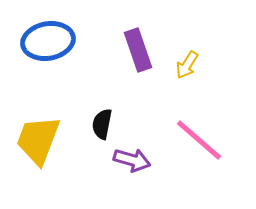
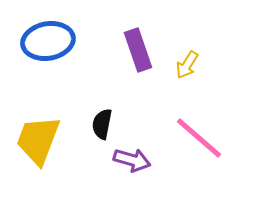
pink line: moved 2 px up
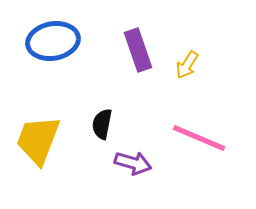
blue ellipse: moved 5 px right
pink line: rotated 18 degrees counterclockwise
purple arrow: moved 1 px right, 3 px down
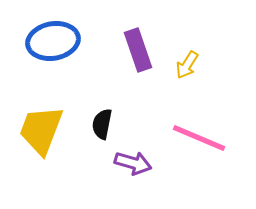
yellow trapezoid: moved 3 px right, 10 px up
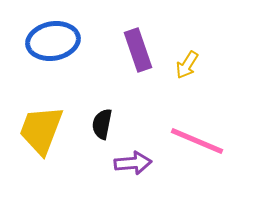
pink line: moved 2 px left, 3 px down
purple arrow: rotated 21 degrees counterclockwise
